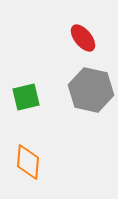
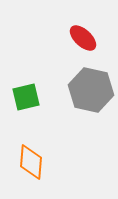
red ellipse: rotated 8 degrees counterclockwise
orange diamond: moved 3 px right
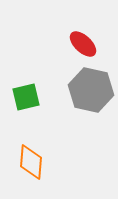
red ellipse: moved 6 px down
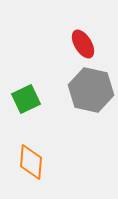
red ellipse: rotated 16 degrees clockwise
green square: moved 2 px down; rotated 12 degrees counterclockwise
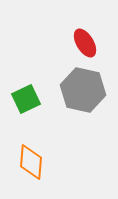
red ellipse: moved 2 px right, 1 px up
gray hexagon: moved 8 px left
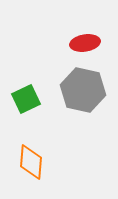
red ellipse: rotated 68 degrees counterclockwise
